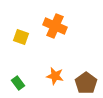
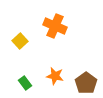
yellow square: moved 1 px left, 4 px down; rotated 28 degrees clockwise
green rectangle: moved 7 px right
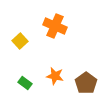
green rectangle: rotated 16 degrees counterclockwise
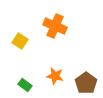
yellow square: rotated 14 degrees counterclockwise
green rectangle: moved 2 px down
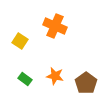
green rectangle: moved 6 px up
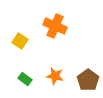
brown pentagon: moved 2 px right, 3 px up
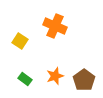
orange star: rotated 30 degrees counterclockwise
brown pentagon: moved 4 px left
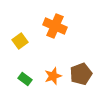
yellow square: rotated 21 degrees clockwise
orange star: moved 2 px left
brown pentagon: moved 3 px left, 6 px up; rotated 15 degrees clockwise
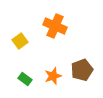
brown pentagon: moved 1 px right, 4 px up
